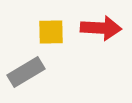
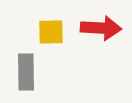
gray rectangle: rotated 60 degrees counterclockwise
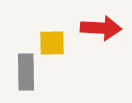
yellow square: moved 1 px right, 11 px down
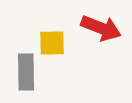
red arrow: rotated 18 degrees clockwise
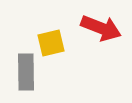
yellow square: moved 1 px left; rotated 12 degrees counterclockwise
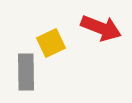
yellow square: rotated 12 degrees counterclockwise
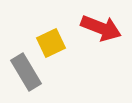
gray rectangle: rotated 30 degrees counterclockwise
